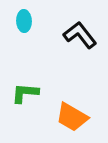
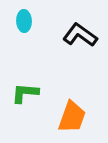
black L-shape: rotated 16 degrees counterclockwise
orange trapezoid: rotated 100 degrees counterclockwise
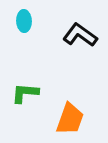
orange trapezoid: moved 2 px left, 2 px down
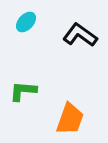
cyan ellipse: moved 2 px right, 1 px down; rotated 45 degrees clockwise
green L-shape: moved 2 px left, 2 px up
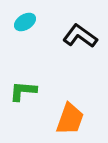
cyan ellipse: moved 1 px left; rotated 15 degrees clockwise
black L-shape: moved 1 px down
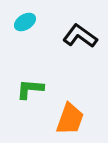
green L-shape: moved 7 px right, 2 px up
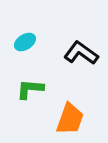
cyan ellipse: moved 20 px down
black L-shape: moved 1 px right, 17 px down
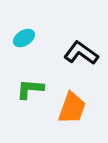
cyan ellipse: moved 1 px left, 4 px up
orange trapezoid: moved 2 px right, 11 px up
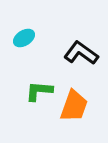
green L-shape: moved 9 px right, 2 px down
orange trapezoid: moved 2 px right, 2 px up
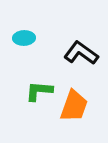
cyan ellipse: rotated 30 degrees clockwise
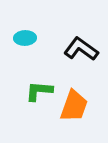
cyan ellipse: moved 1 px right
black L-shape: moved 4 px up
